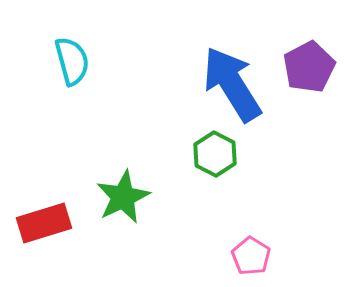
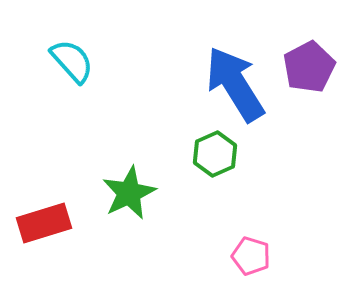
cyan semicircle: rotated 27 degrees counterclockwise
blue arrow: moved 3 px right
green hexagon: rotated 9 degrees clockwise
green star: moved 6 px right, 4 px up
pink pentagon: rotated 15 degrees counterclockwise
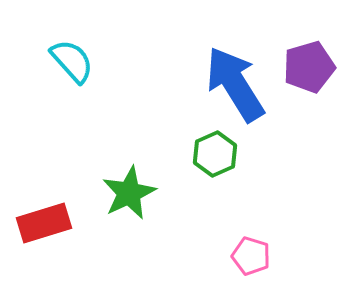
purple pentagon: rotated 12 degrees clockwise
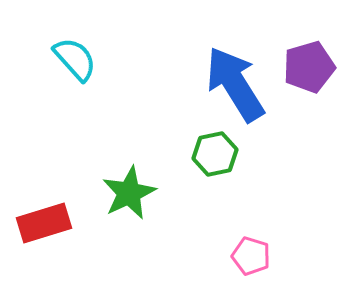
cyan semicircle: moved 3 px right, 2 px up
green hexagon: rotated 12 degrees clockwise
